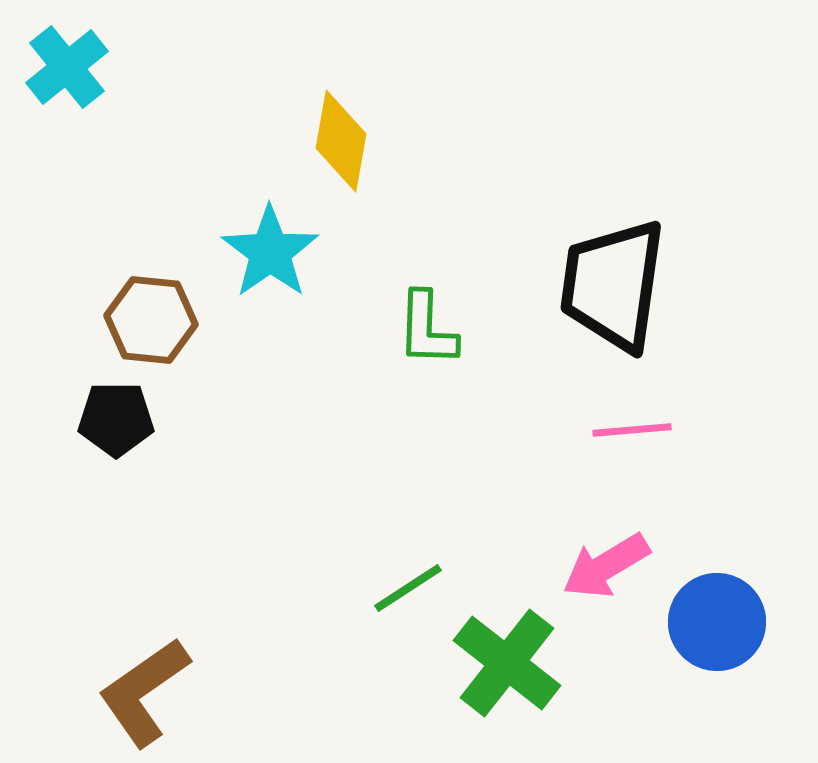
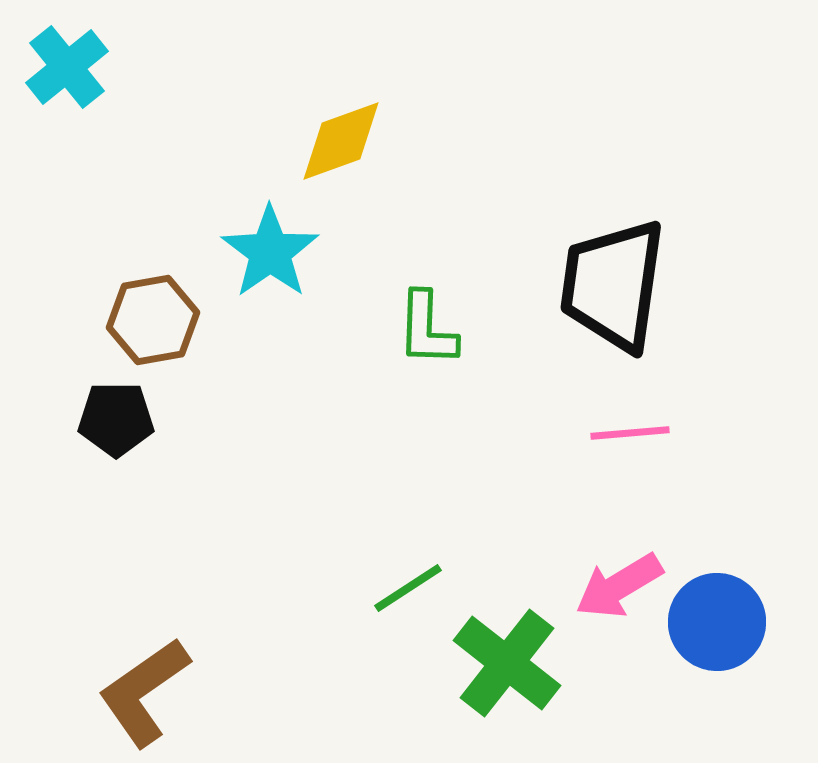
yellow diamond: rotated 60 degrees clockwise
brown hexagon: moved 2 px right; rotated 16 degrees counterclockwise
pink line: moved 2 px left, 3 px down
pink arrow: moved 13 px right, 20 px down
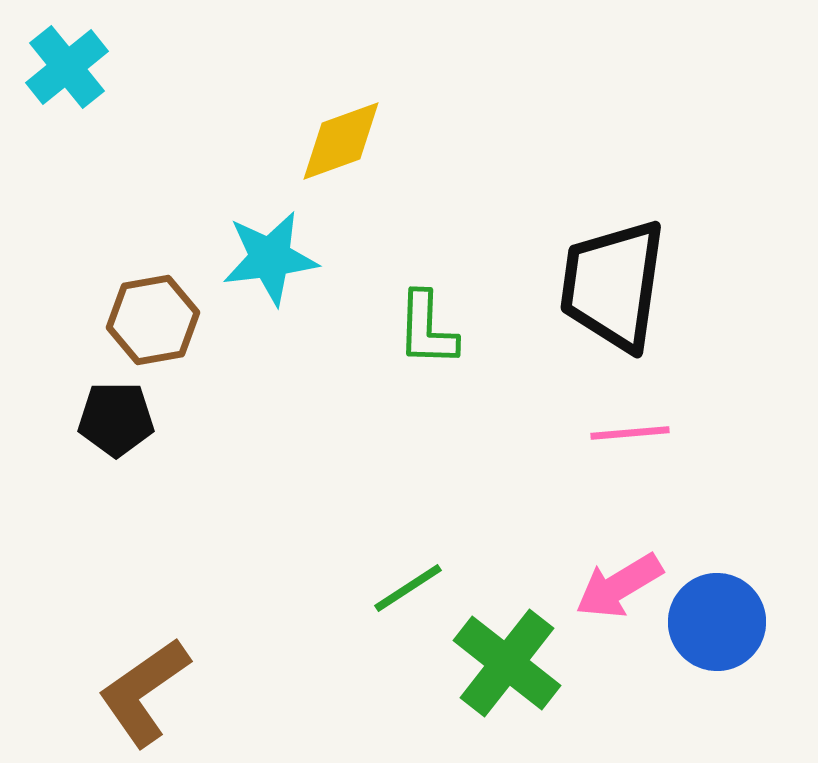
cyan star: moved 6 px down; rotated 28 degrees clockwise
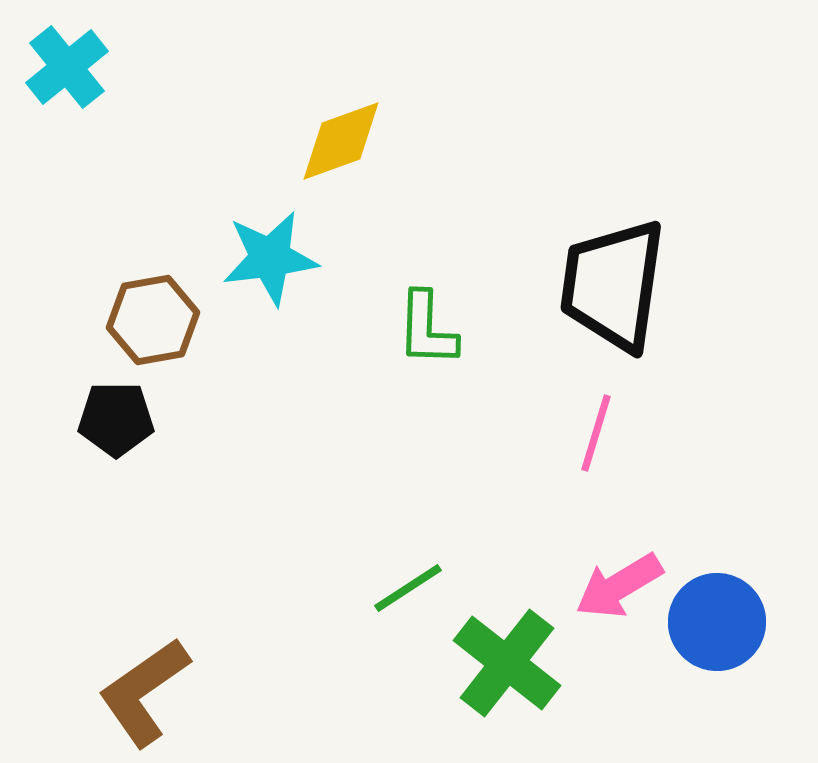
pink line: moved 34 px left; rotated 68 degrees counterclockwise
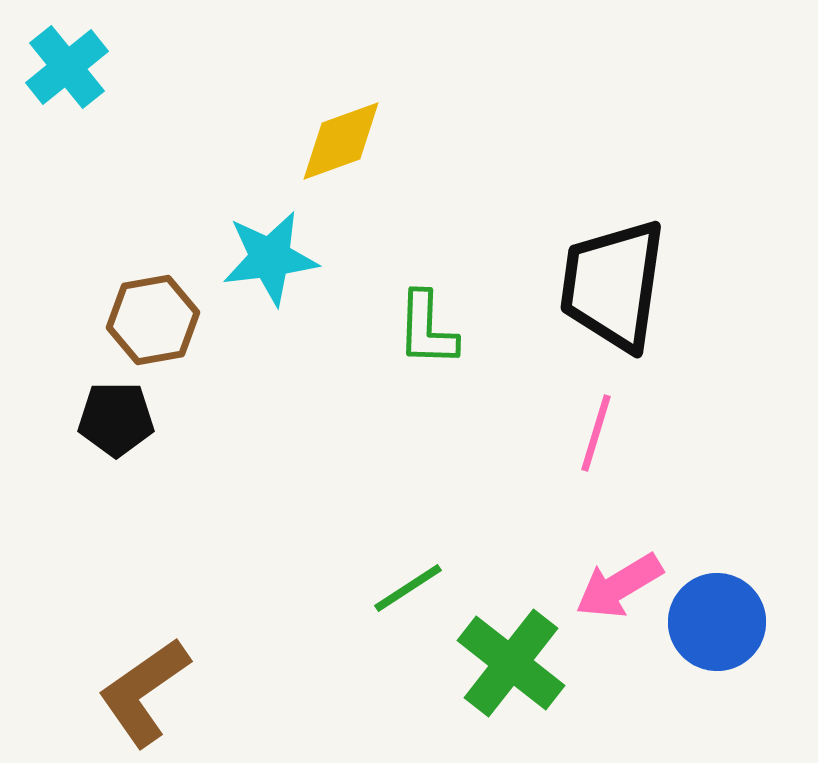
green cross: moved 4 px right
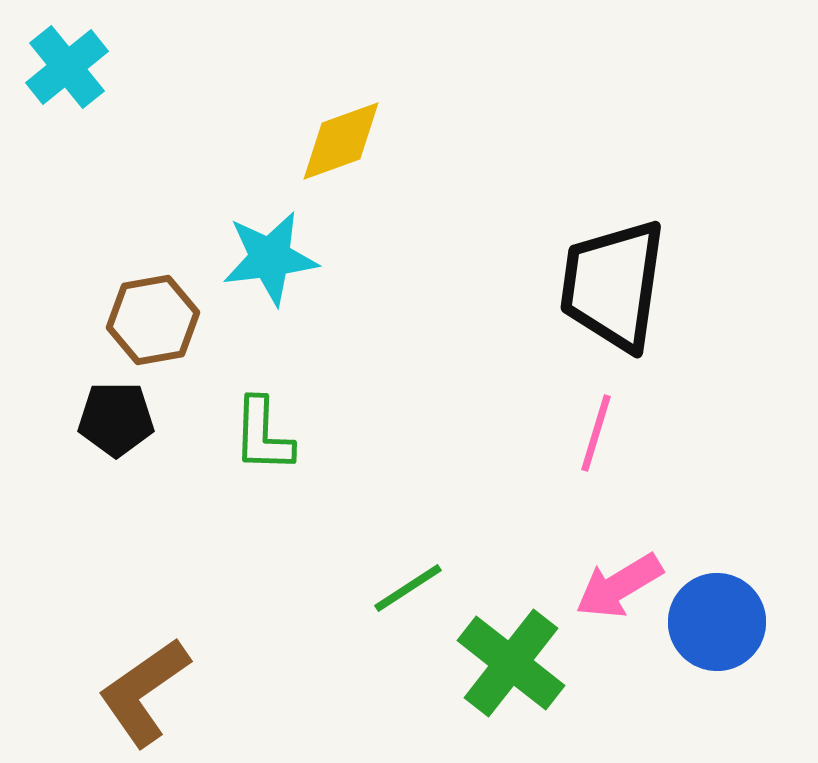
green L-shape: moved 164 px left, 106 px down
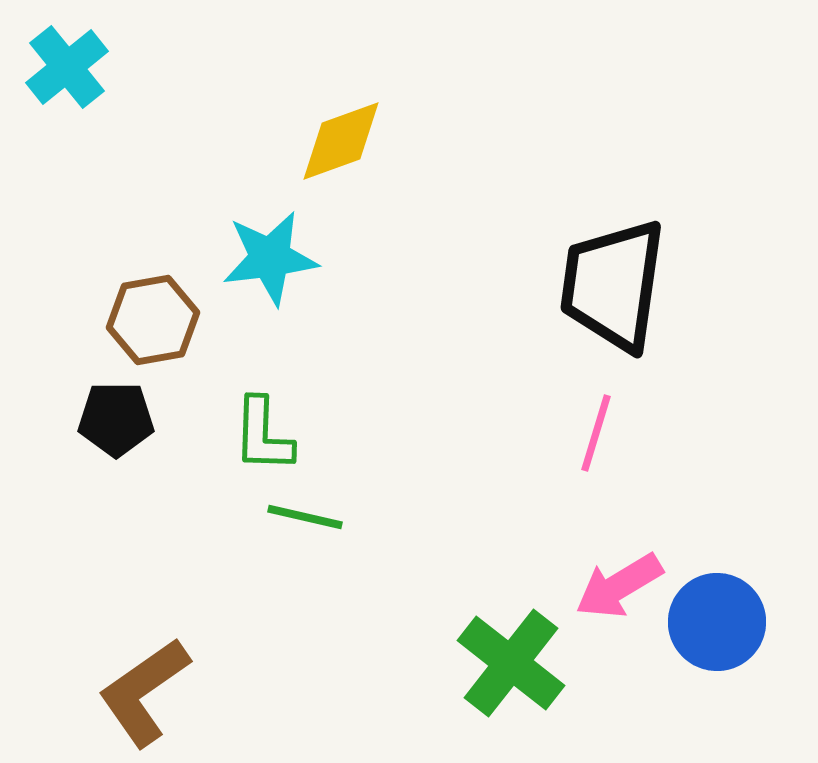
green line: moved 103 px left, 71 px up; rotated 46 degrees clockwise
